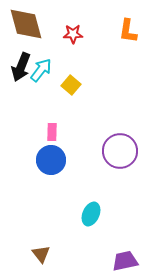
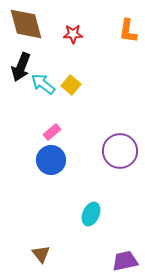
cyan arrow: moved 2 px right, 14 px down; rotated 90 degrees counterclockwise
pink rectangle: rotated 48 degrees clockwise
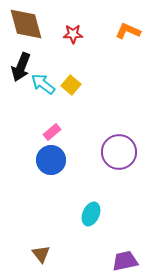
orange L-shape: rotated 105 degrees clockwise
purple circle: moved 1 px left, 1 px down
